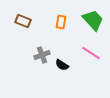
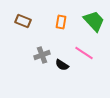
green trapezoid: moved 1 px right, 1 px down
pink line: moved 7 px left
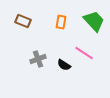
gray cross: moved 4 px left, 4 px down
black semicircle: moved 2 px right
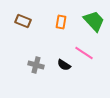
gray cross: moved 2 px left, 6 px down; rotated 35 degrees clockwise
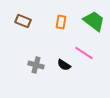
green trapezoid: rotated 10 degrees counterclockwise
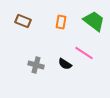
black semicircle: moved 1 px right, 1 px up
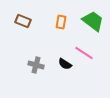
green trapezoid: moved 1 px left
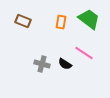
green trapezoid: moved 4 px left, 2 px up
gray cross: moved 6 px right, 1 px up
